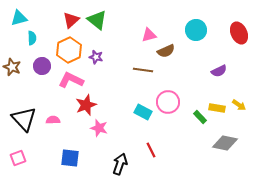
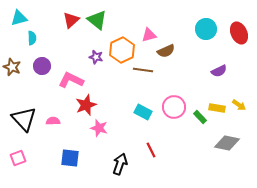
cyan circle: moved 10 px right, 1 px up
orange hexagon: moved 53 px right
pink circle: moved 6 px right, 5 px down
pink semicircle: moved 1 px down
gray diamond: moved 2 px right
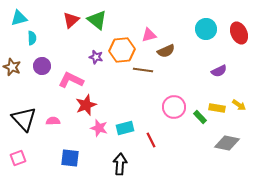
orange hexagon: rotated 20 degrees clockwise
cyan rectangle: moved 18 px left, 16 px down; rotated 42 degrees counterclockwise
red line: moved 10 px up
black arrow: rotated 15 degrees counterclockwise
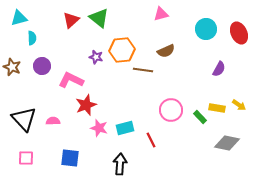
green triangle: moved 2 px right, 2 px up
pink triangle: moved 12 px right, 21 px up
purple semicircle: moved 2 px up; rotated 35 degrees counterclockwise
pink circle: moved 3 px left, 3 px down
pink square: moved 8 px right; rotated 21 degrees clockwise
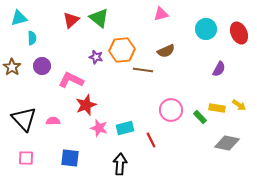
brown star: rotated 12 degrees clockwise
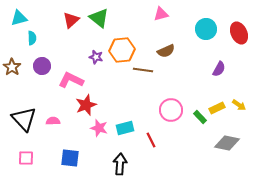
yellow rectangle: rotated 35 degrees counterclockwise
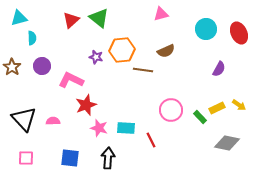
cyan rectangle: moved 1 px right; rotated 18 degrees clockwise
black arrow: moved 12 px left, 6 px up
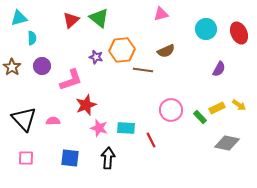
pink L-shape: rotated 135 degrees clockwise
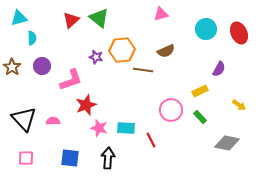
yellow rectangle: moved 17 px left, 17 px up
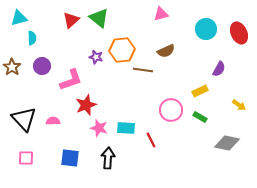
green rectangle: rotated 16 degrees counterclockwise
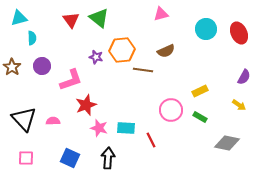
red triangle: rotated 24 degrees counterclockwise
purple semicircle: moved 25 px right, 8 px down
blue square: rotated 18 degrees clockwise
